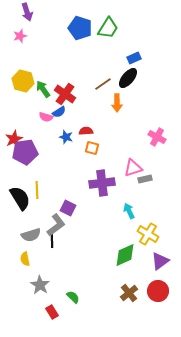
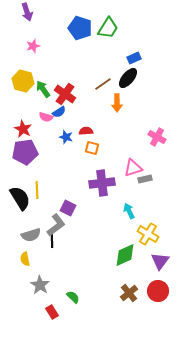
pink star: moved 13 px right, 10 px down
red star: moved 9 px right, 10 px up; rotated 18 degrees counterclockwise
purple triangle: rotated 18 degrees counterclockwise
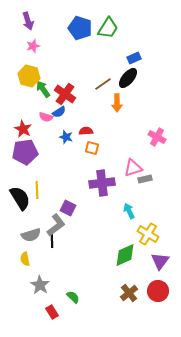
purple arrow: moved 1 px right, 9 px down
yellow hexagon: moved 6 px right, 5 px up
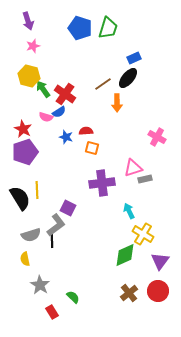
green trapezoid: rotated 15 degrees counterclockwise
purple pentagon: rotated 10 degrees counterclockwise
yellow cross: moved 5 px left
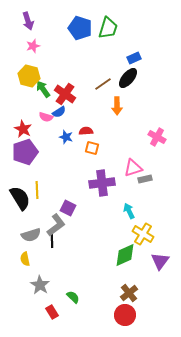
orange arrow: moved 3 px down
red circle: moved 33 px left, 24 px down
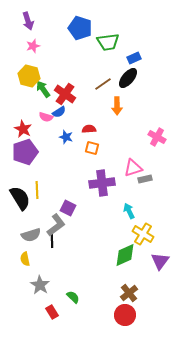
green trapezoid: moved 14 px down; rotated 65 degrees clockwise
red semicircle: moved 3 px right, 2 px up
